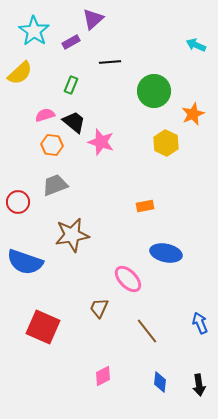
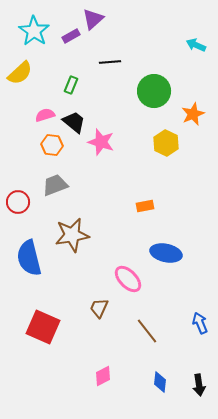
purple rectangle: moved 6 px up
blue semicircle: moved 4 px right, 4 px up; rotated 57 degrees clockwise
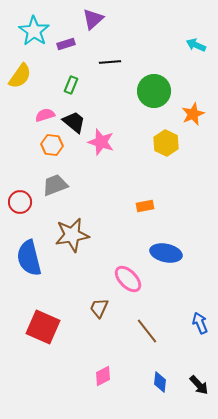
purple rectangle: moved 5 px left, 8 px down; rotated 12 degrees clockwise
yellow semicircle: moved 3 px down; rotated 12 degrees counterclockwise
red circle: moved 2 px right
black arrow: rotated 35 degrees counterclockwise
